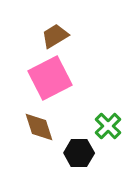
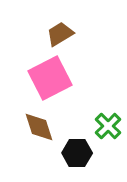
brown trapezoid: moved 5 px right, 2 px up
black hexagon: moved 2 px left
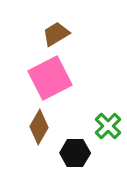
brown trapezoid: moved 4 px left
brown diamond: rotated 48 degrees clockwise
black hexagon: moved 2 px left
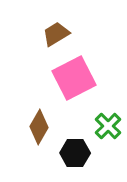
pink square: moved 24 px right
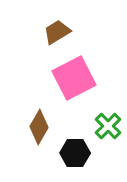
brown trapezoid: moved 1 px right, 2 px up
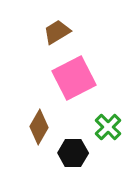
green cross: moved 1 px down
black hexagon: moved 2 px left
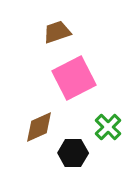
brown trapezoid: rotated 12 degrees clockwise
brown diamond: rotated 36 degrees clockwise
